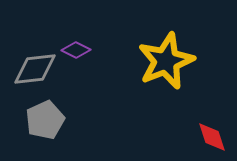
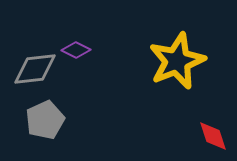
yellow star: moved 11 px right
red diamond: moved 1 px right, 1 px up
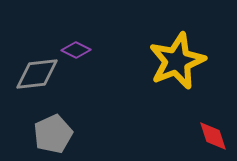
gray diamond: moved 2 px right, 5 px down
gray pentagon: moved 8 px right, 14 px down
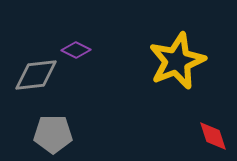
gray diamond: moved 1 px left, 1 px down
gray pentagon: rotated 24 degrees clockwise
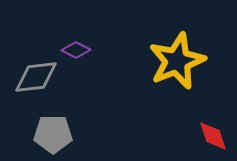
gray diamond: moved 2 px down
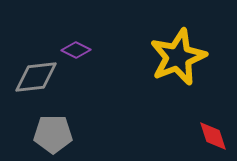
yellow star: moved 1 px right, 4 px up
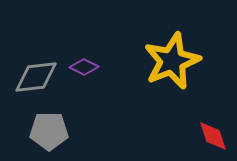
purple diamond: moved 8 px right, 17 px down
yellow star: moved 6 px left, 4 px down
gray pentagon: moved 4 px left, 3 px up
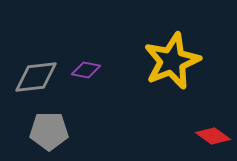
purple diamond: moved 2 px right, 3 px down; rotated 16 degrees counterclockwise
red diamond: rotated 36 degrees counterclockwise
